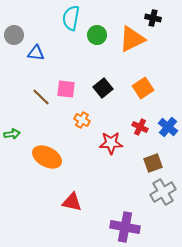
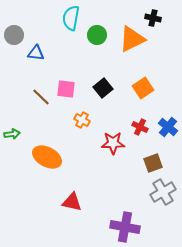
red star: moved 2 px right
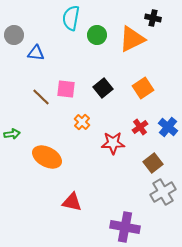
orange cross: moved 2 px down; rotated 14 degrees clockwise
red cross: rotated 28 degrees clockwise
brown square: rotated 18 degrees counterclockwise
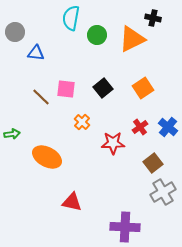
gray circle: moved 1 px right, 3 px up
purple cross: rotated 8 degrees counterclockwise
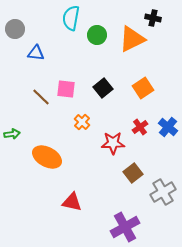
gray circle: moved 3 px up
brown square: moved 20 px left, 10 px down
purple cross: rotated 32 degrees counterclockwise
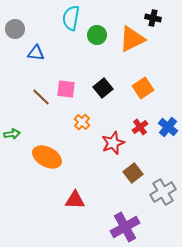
red star: rotated 20 degrees counterclockwise
red triangle: moved 3 px right, 2 px up; rotated 10 degrees counterclockwise
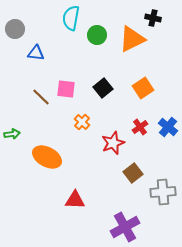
gray cross: rotated 25 degrees clockwise
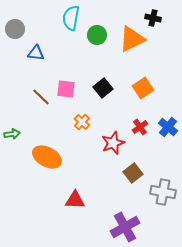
gray cross: rotated 15 degrees clockwise
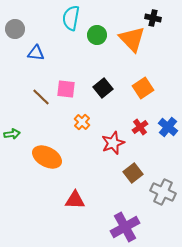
orange triangle: rotated 48 degrees counterclockwise
gray cross: rotated 15 degrees clockwise
